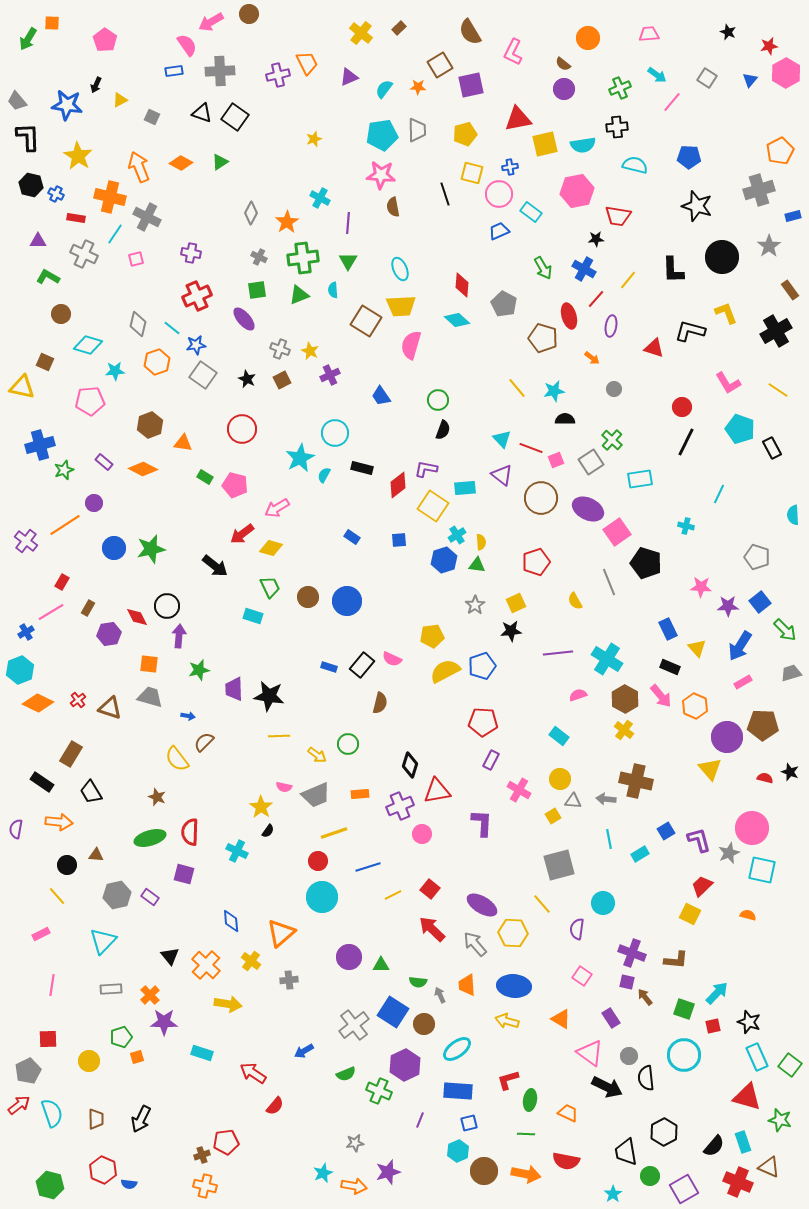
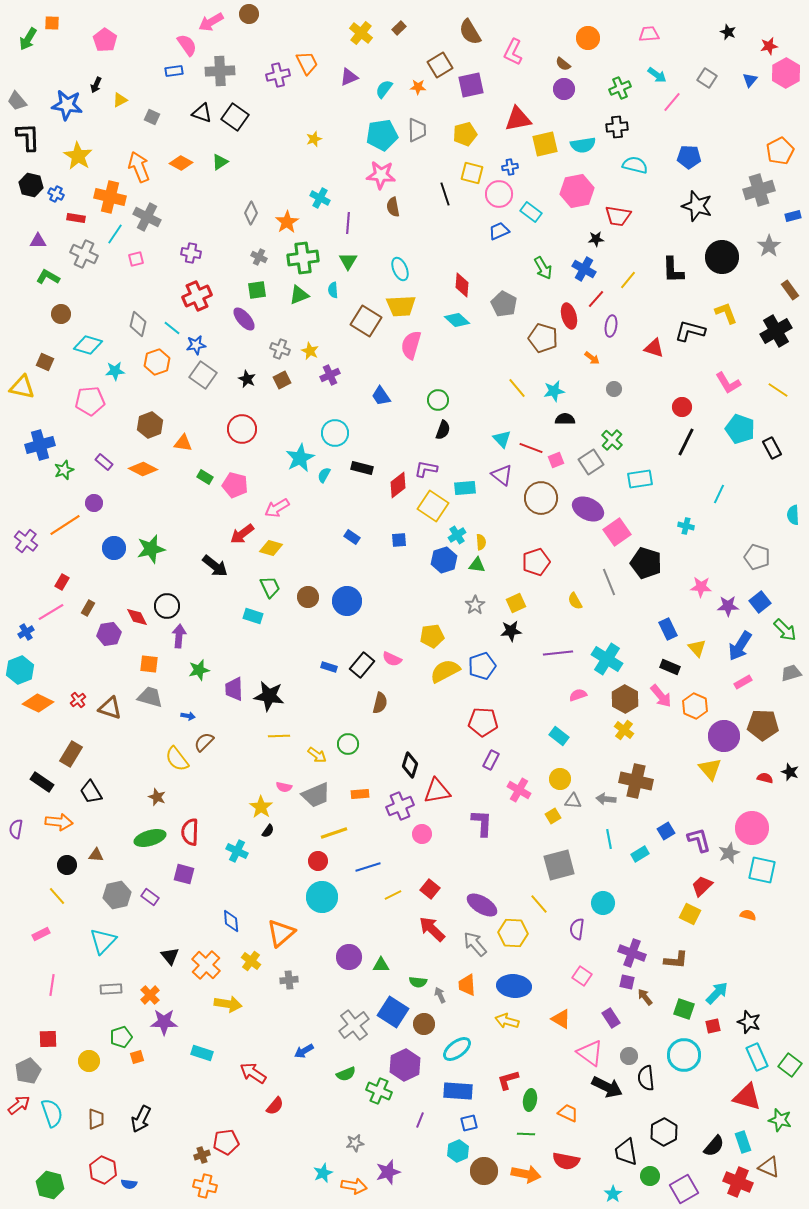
purple circle at (727, 737): moved 3 px left, 1 px up
yellow line at (542, 904): moved 3 px left
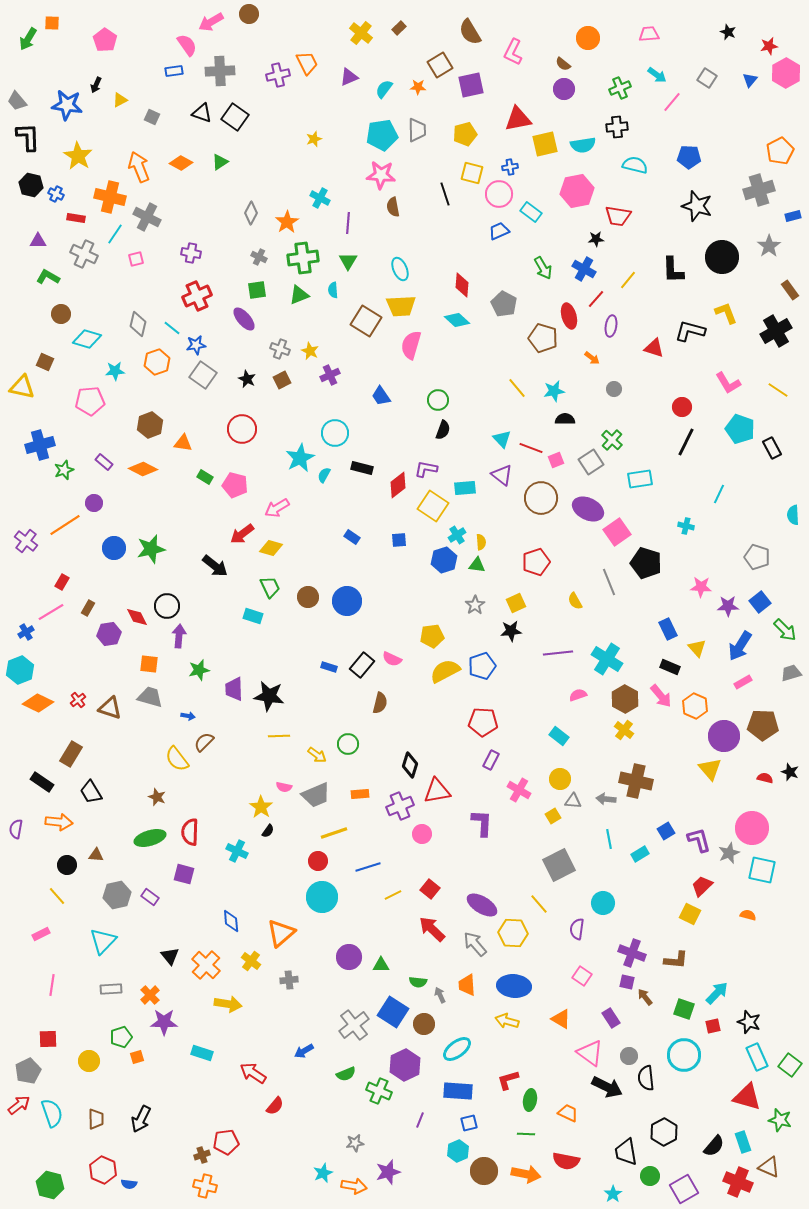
cyan diamond at (88, 345): moved 1 px left, 6 px up
gray square at (559, 865): rotated 12 degrees counterclockwise
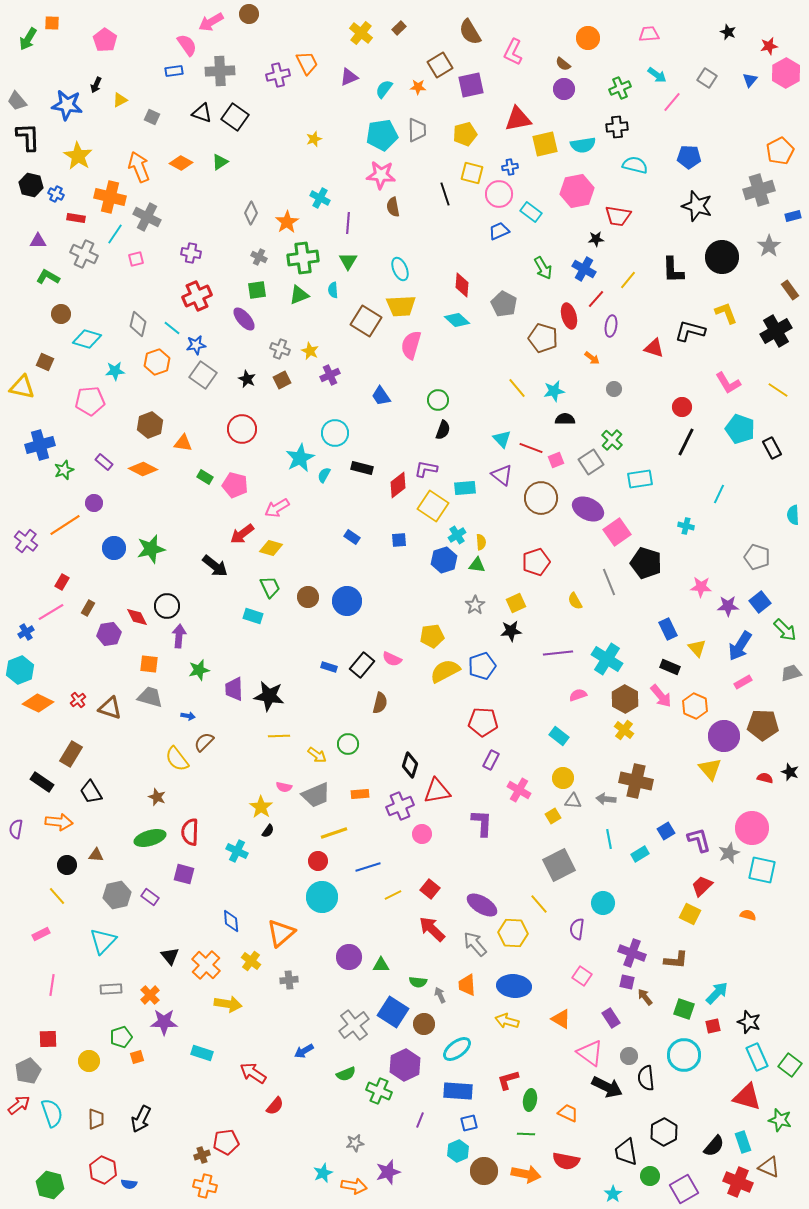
yellow circle at (560, 779): moved 3 px right, 1 px up
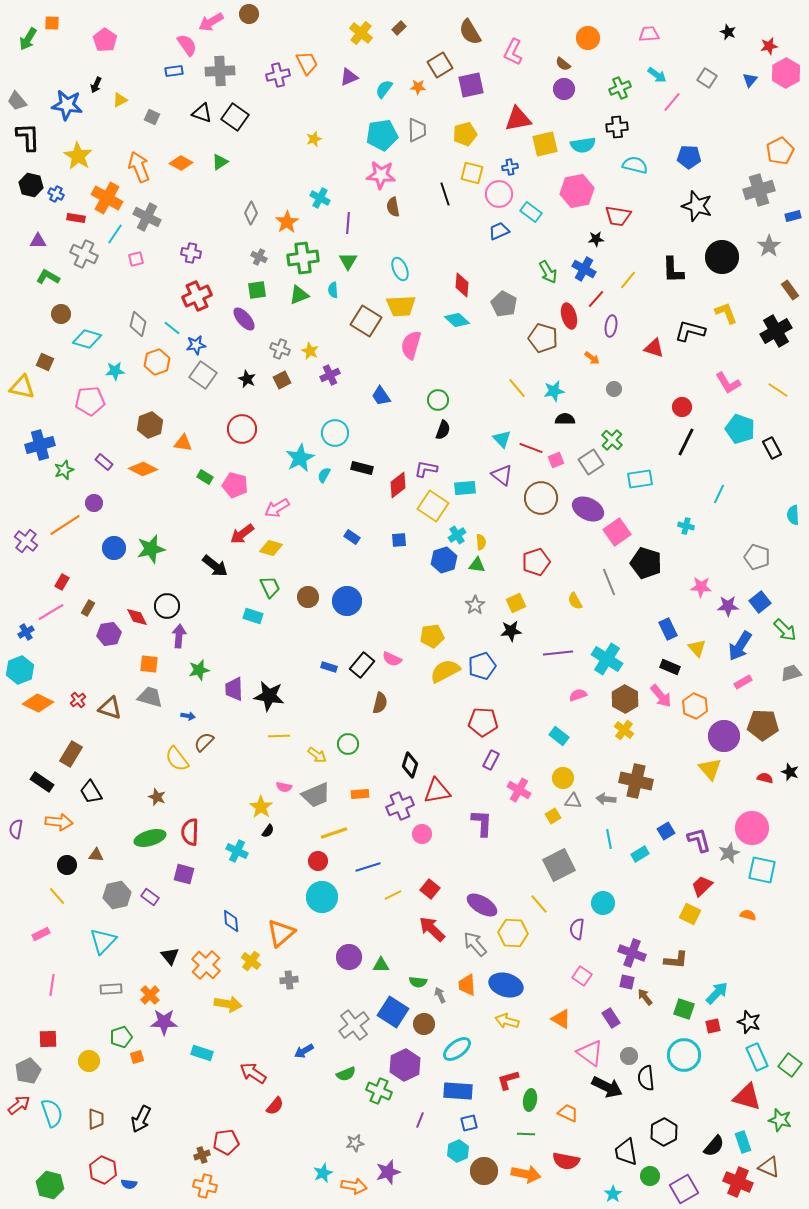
orange cross at (110, 197): moved 3 px left, 1 px down; rotated 16 degrees clockwise
green arrow at (543, 268): moved 5 px right, 4 px down
blue ellipse at (514, 986): moved 8 px left, 1 px up; rotated 12 degrees clockwise
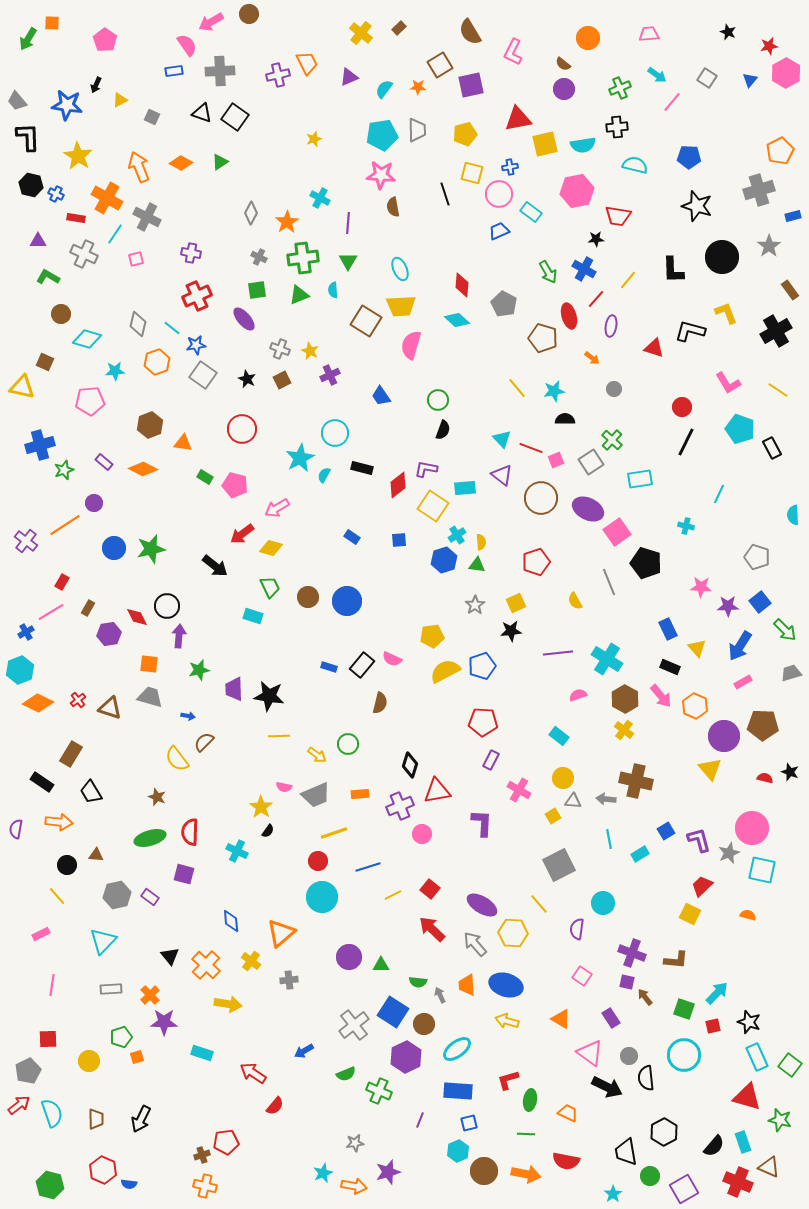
purple hexagon at (405, 1065): moved 1 px right, 8 px up
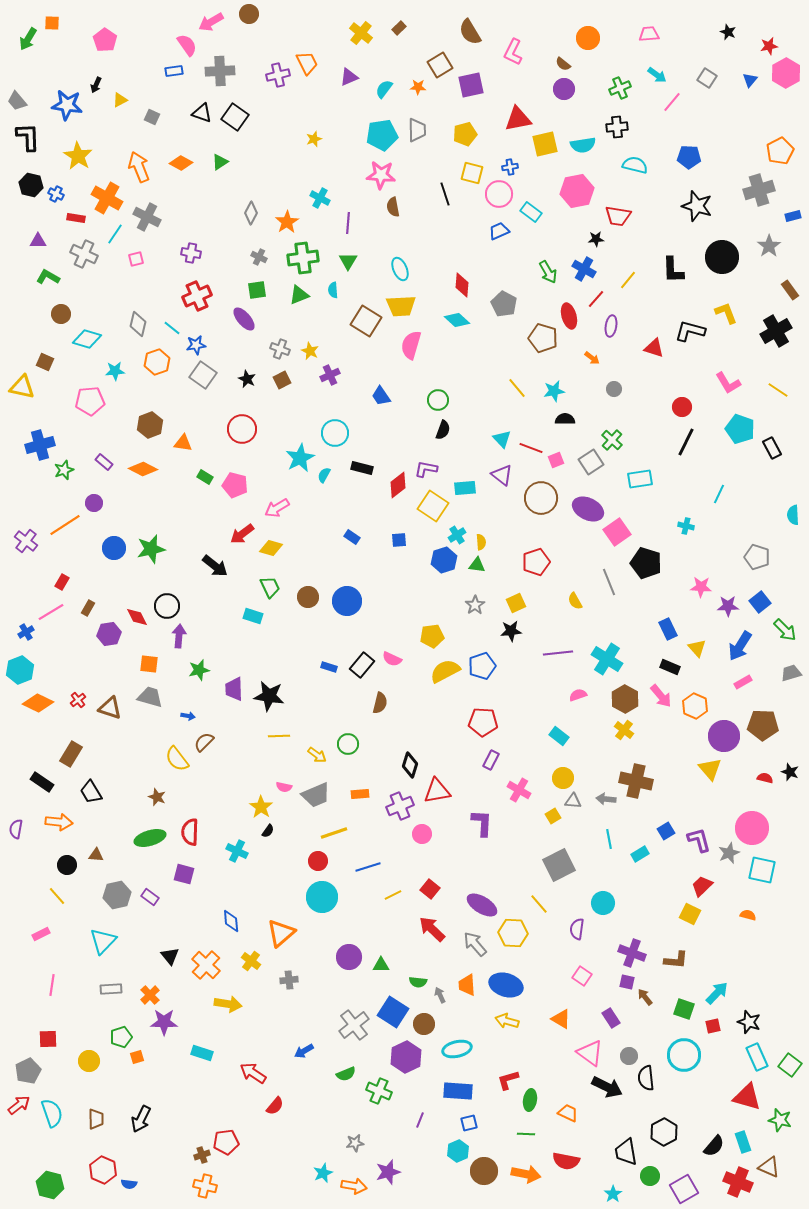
cyan ellipse at (457, 1049): rotated 24 degrees clockwise
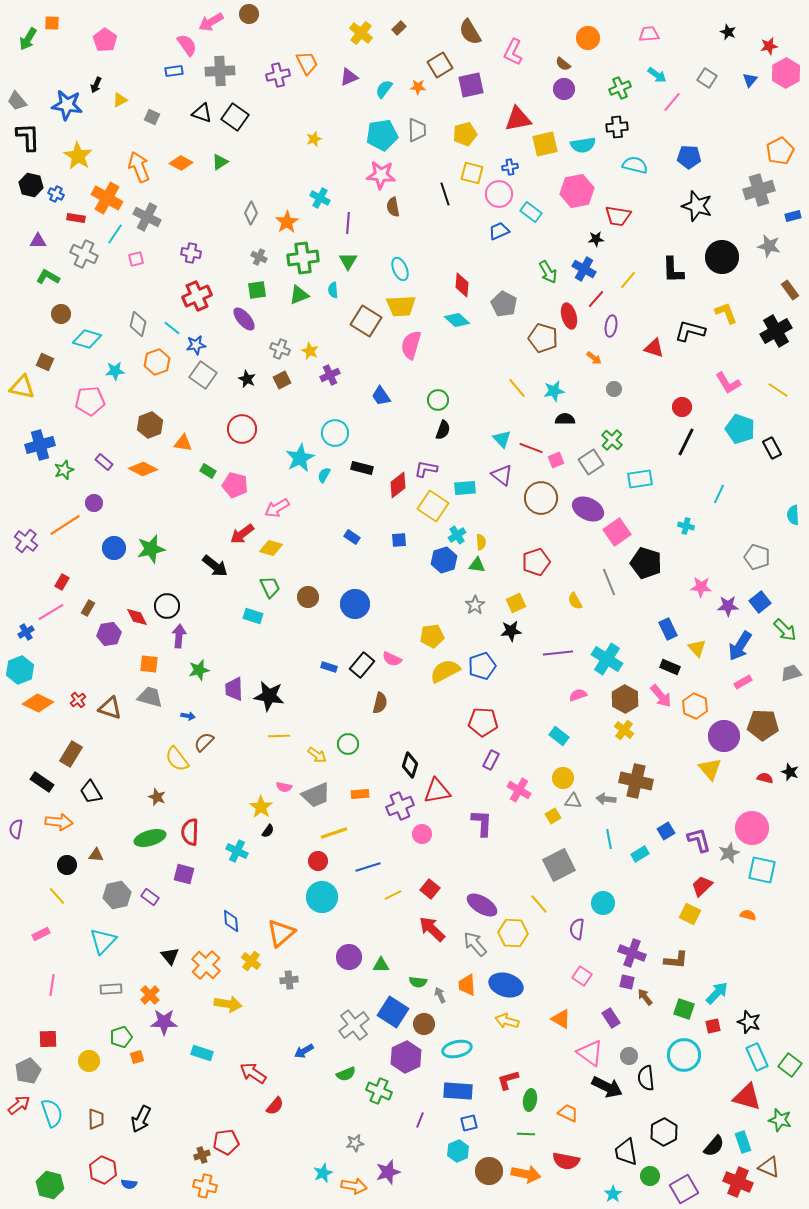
gray star at (769, 246): rotated 25 degrees counterclockwise
orange arrow at (592, 358): moved 2 px right
green rectangle at (205, 477): moved 3 px right, 6 px up
blue circle at (347, 601): moved 8 px right, 3 px down
brown circle at (484, 1171): moved 5 px right
